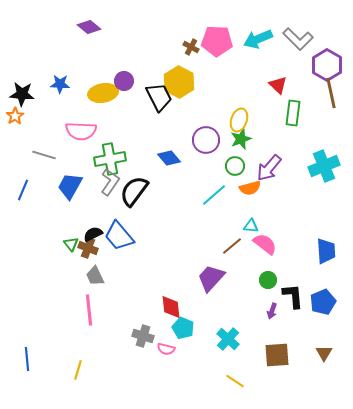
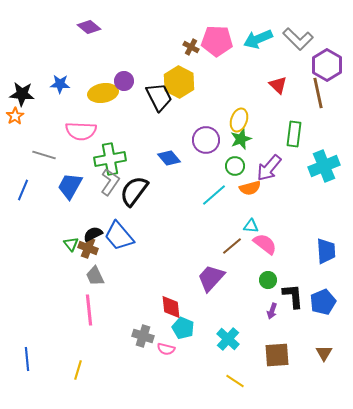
brown line at (331, 93): moved 13 px left
green rectangle at (293, 113): moved 1 px right, 21 px down
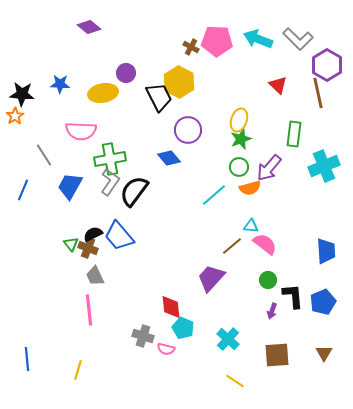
cyan arrow at (258, 39): rotated 44 degrees clockwise
purple circle at (124, 81): moved 2 px right, 8 px up
purple circle at (206, 140): moved 18 px left, 10 px up
gray line at (44, 155): rotated 40 degrees clockwise
green circle at (235, 166): moved 4 px right, 1 px down
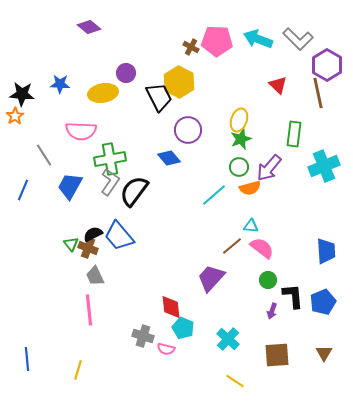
pink semicircle at (265, 244): moved 3 px left, 4 px down
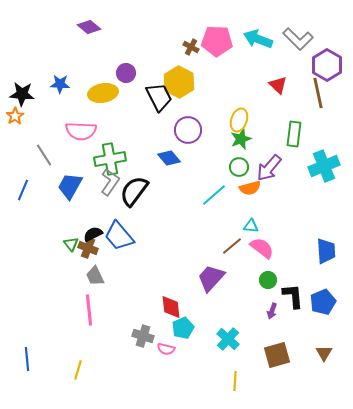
cyan pentagon at (183, 328): rotated 25 degrees clockwise
brown square at (277, 355): rotated 12 degrees counterclockwise
yellow line at (235, 381): rotated 60 degrees clockwise
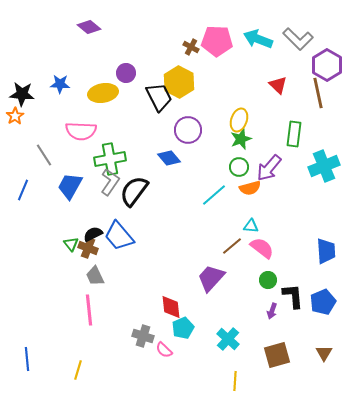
pink semicircle at (166, 349): moved 2 px left, 1 px down; rotated 30 degrees clockwise
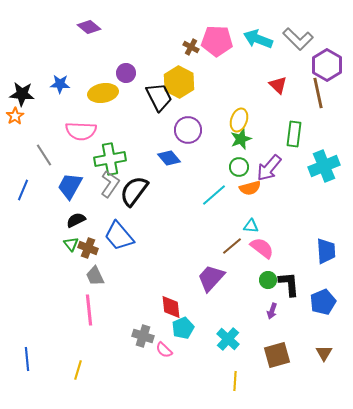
gray L-shape at (110, 182): moved 2 px down
black semicircle at (93, 234): moved 17 px left, 14 px up
black L-shape at (293, 296): moved 4 px left, 12 px up
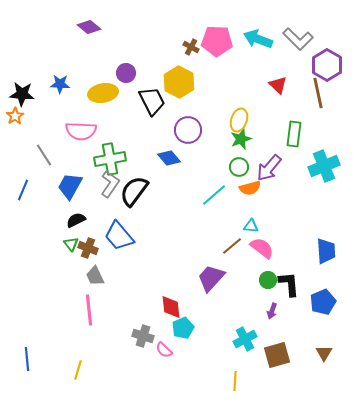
black trapezoid at (159, 97): moved 7 px left, 4 px down
cyan cross at (228, 339): moved 17 px right; rotated 20 degrees clockwise
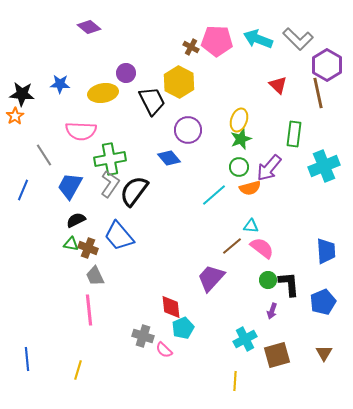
green triangle at (71, 244): rotated 42 degrees counterclockwise
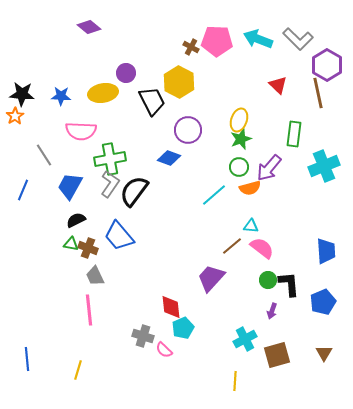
blue star at (60, 84): moved 1 px right, 12 px down
blue diamond at (169, 158): rotated 30 degrees counterclockwise
